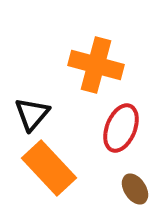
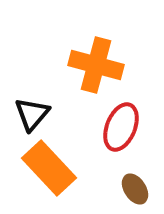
red ellipse: moved 1 px up
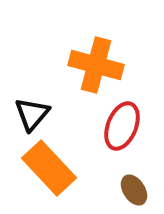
red ellipse: moved 1 px right, 1 px up
brown ellipse: moved 1 px left, 1 px down
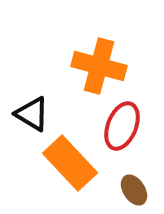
orange cross: moved 3 px right, 1 px down
black triangle: rotated 39 degrees counterclockwise
orange rectangle: moved 21 px right, 5 px up
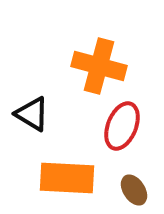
orange rectangle: moved 3 px left, 15 px down; rotated 44 degrees counterclockwise
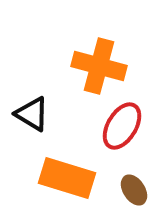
red ellipse: rotated 9 degrees clockwise
orange rectangle: rotated 14 degrees clockwise
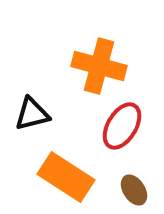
black triangle: rotated 45 degrees counterclockwise
orange rectangle: moved 1 px left, 1 px up; rotated 16 degrees clockwise
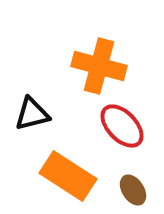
red ellipse: rotated 75 degrees counterclockwise
orange rectangle: moved 2 px right, 1 px up
brown ellipse: moved 1 px left
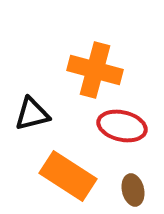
orange cross: moved 4 px left, 4 px down
red ellipse: rotated 33 degrees counterclockwise
brown ellipse: rotated 20 degrees clockwise
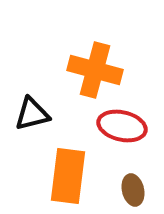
orange rectangle: rotated 64 degrees clockwise
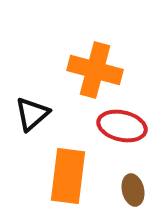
black triangle: rotated 27 degrees counterclockwise
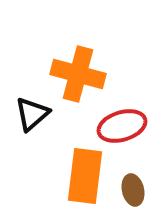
orange cross: moved 17 px left, 4 px down
red ellipse: rotated 30 degrees counterclockwise
orange rectangle: moved 17 px right
